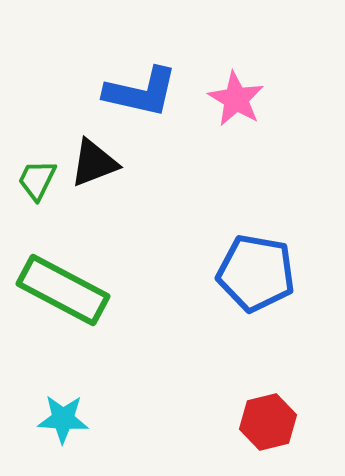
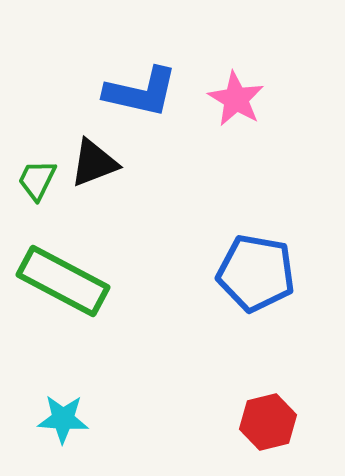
green rectangle: moved 9 px up
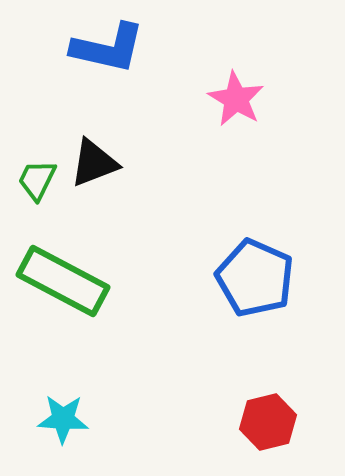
blue L-shape: moved 33 px left, 44 px up
blue pentagon: moved 1 px left, 5 px down; rotated 14 degrees clockwise
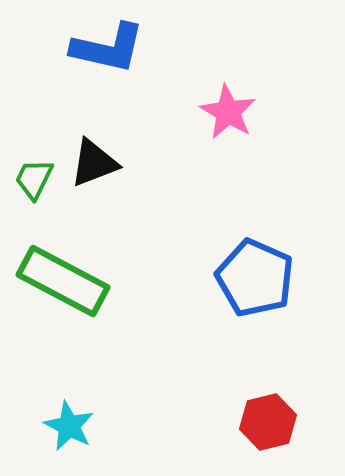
pink star: moved 8 px left, 13 px down
green trapezoid: moved 3 px left, 1 px up
cyan star: moved 6 px right, 7 px down; rotated 24 degrees clockwise
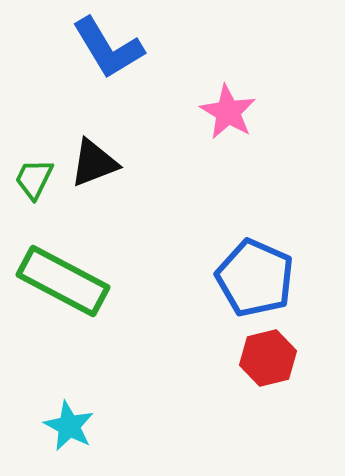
blue L-shape: rotated 46 degrees clockwise
red hexagon: moved 64 px up
